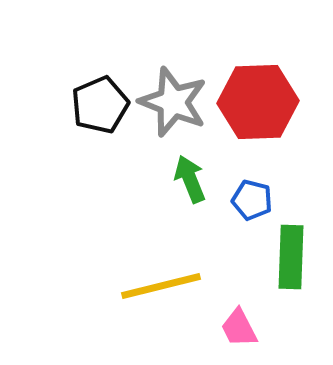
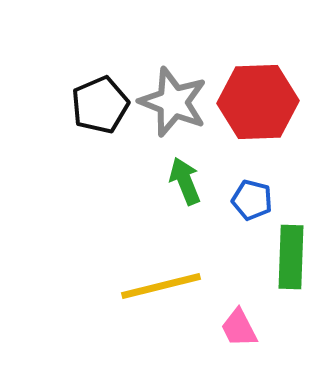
green arrow: moved 5 px left, 2 px down
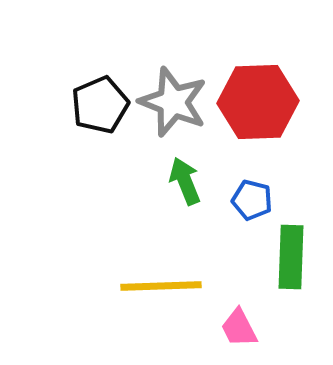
yellow line: rotated 12 degrees clockwise
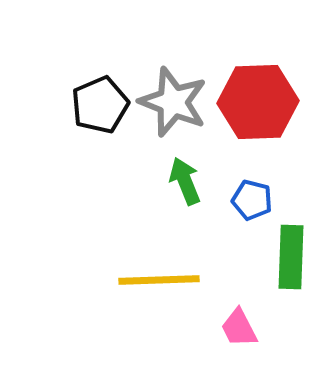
yellow line: moved 2 px left, 6 px up
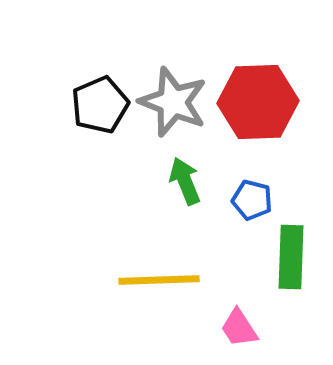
pink trapezoid: rotated 6 degrees counterclockwise
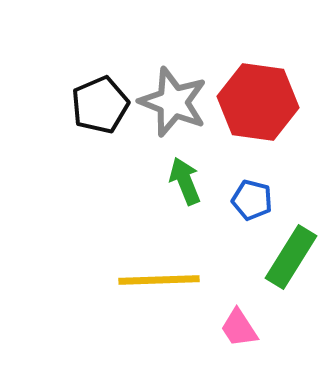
red hexagon: rotated 10 degrees clockwise
green rectangle: rotated 30 degrees clockwise
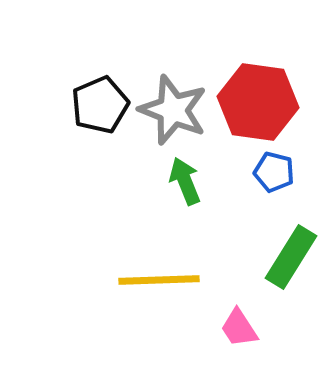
gray star: moved 8 px down
blue pentagon: moved 22 px right, 28 px up
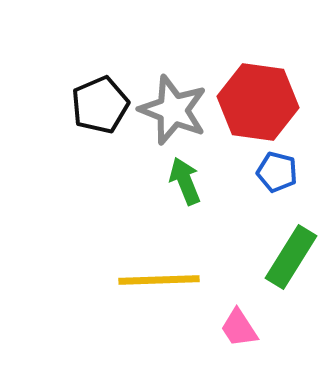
blue pentagon: moved 3 px right
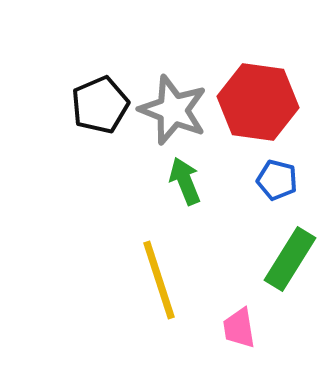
blue pentagon: moved 8 px down
green rectangle: moved 1 px left, 2 px down
yellow line: rotated 74 degrees clockwise
pink trapezoid: rotated 24 degrees clockwise
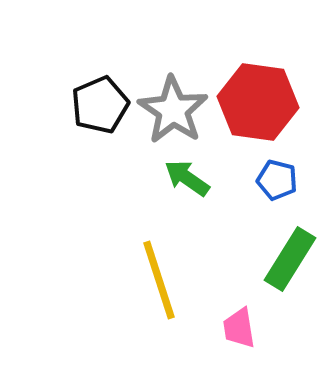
gray star: rotated 12 degrees clockwise
green arrow: moved 2 px right, 3 px up; rotated 33 degrees counterclockwise
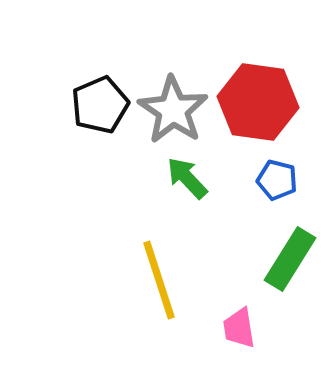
green arrow: rotated 12 degrees clockwise
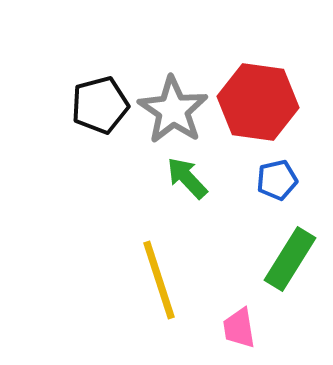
black pentagon: rotated 8 degrees clockwise
blue pentagon: rotated 27 degrees counterclockwise
